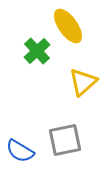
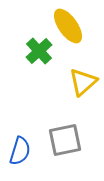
green cross: moved 2 px right
blue semicircle: rotated 104 degrees counterclockwise
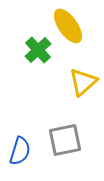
green cross: moved 1 px left, 1 px up
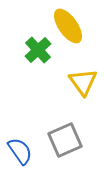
yellow triangle: rotated 24 degrees counterclockwise
gray square: rotated 12 degrees counterclockwise
blue semicircle: rotated 52 degrees counterclockwise
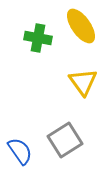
yellow ellipse: moved 13 px right
green cross: moved 12 px up; rotated 36 degrees counterclockwise
gray square: rotated 8 degrees counterclockwise
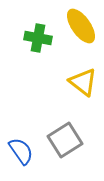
yellow triangle: rotated 16 degrees counterclockwise
blue semicircle: moved 1 px right
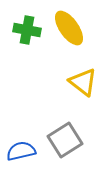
yellow ellipse: moved 12 px left, 2 px down
green cross: moved 11 px left, 8 px up
blue semicircle: rotated 68 degrees counterclockwise
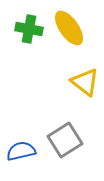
green cross: moved 2 px right, 1 px up
yellow triangle: moved 2 px right
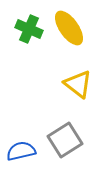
green cross: rotated 12 degrees clockwise
yellow triangle: moved 7 px left, 2 px down
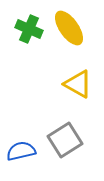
yellow triangle: rotated 8 degrees counterclockwise
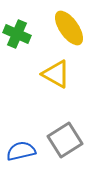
green cross: moved 12 px left, 5 px down
yellow triangle: moved 22 px left, 10 px up
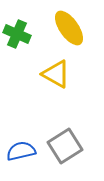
gray square: moved 6 px down
